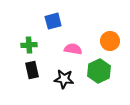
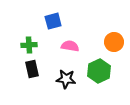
orange circle: moved 4 px right, 1 px down
pink semicircle: moved 3 px left, 3 px up
black rectangle: moved 1 px up
black star: moved 2 px right
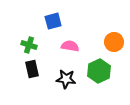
green cross: rotated 21 degrees clockwise
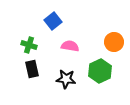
blue square: rotated 24 degrees counterclockwise
green hexagon: moved 1 px right
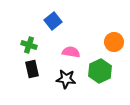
pink semicircle: moved 1 px right, 6 px down
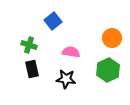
orange circle: moved 2 px left, 4 px up
green hexagon: moved 8 px right, 1 px up
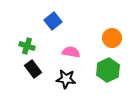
green cross: moved 2 px left, 1 px down
black rectangle: moved 1 px right; rotated 24 degrees counterclockwise
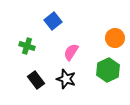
orange circle: moved 3 px right
pink semicircle: rotated 66 degrees counterclockwise
black rectangle: moved 3 px right, 11 px down
black star: rotated 12 degrees clockwise
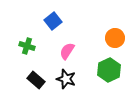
pink semicircle: moved 4 px left, 1 px up
green hexagon: moved 1 px right
black rectangle: rotated 12 degrees counterclockwise
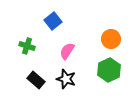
orange circle: moved 4 px left, 1 px down
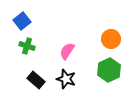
blue square: moved 31 px left
